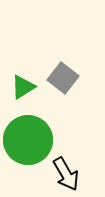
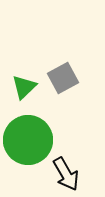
gray square: rotated 24 degrees clockwise
green triangle: moved 1 px right; rotated 12 degrees counterclockwise
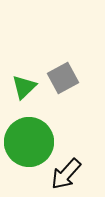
green circle: moved 1 px right, 2 px down
black arrow: rotated 72 degrees clockwise
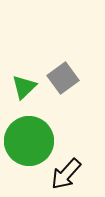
gray square: rotated 8 degrees counterclockwise
green circle: moved 1 px up
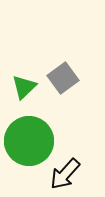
black arrow: moved 1 px left
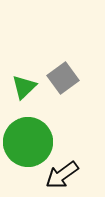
green circle: moved 1 px left, 1 px down
black arrow: moved 3 px left, 1 px down; rotated 12 degrees clockwise
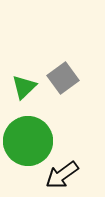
green circle: moved 1 px up
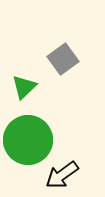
gray square: moved 19 px up
green circle: moved 1 px up
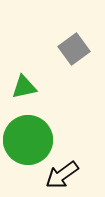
gray square: moved 11 px right, 10 px up
green triangle: rotated 32 degrees clockwise
